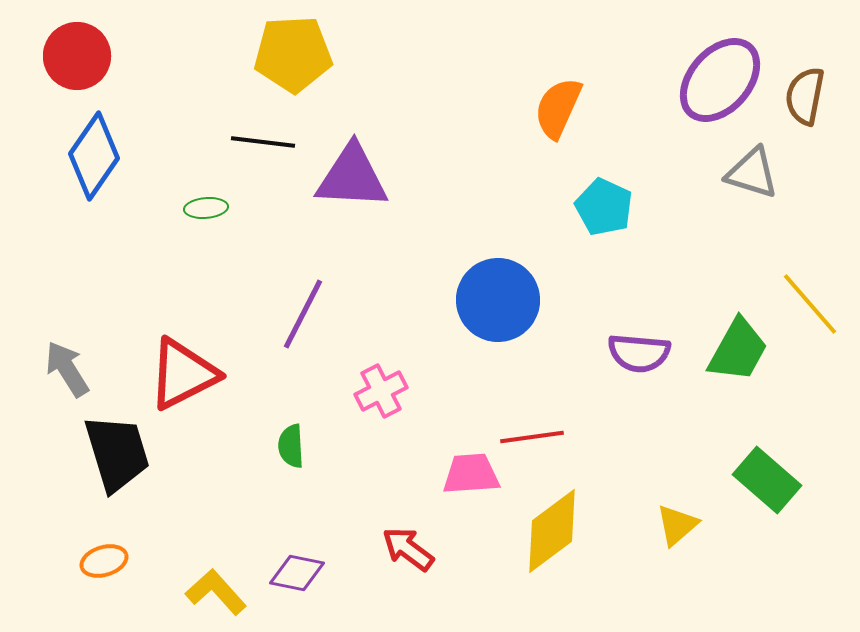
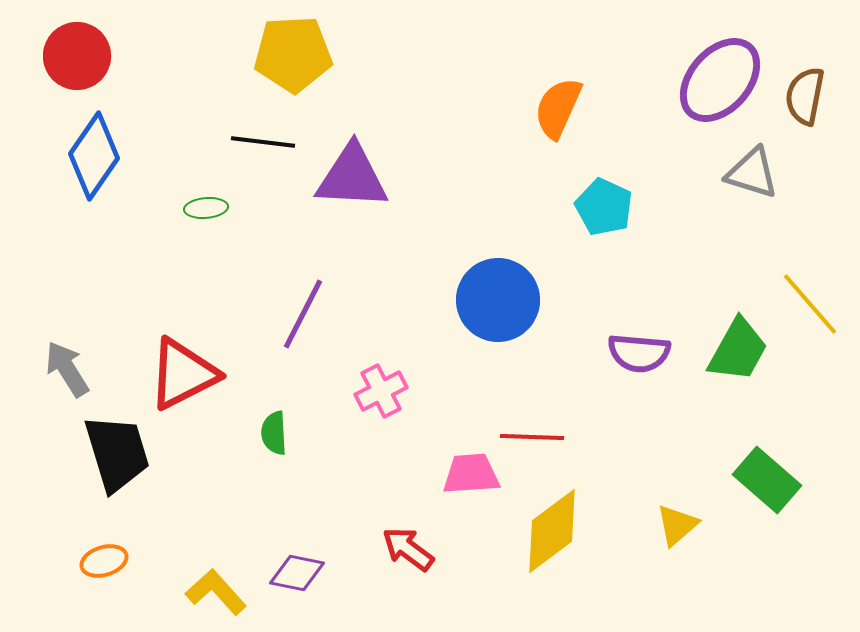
red line: rotated 10 degrees clockwise
green semicircle: moved 17 px left, 13 px up
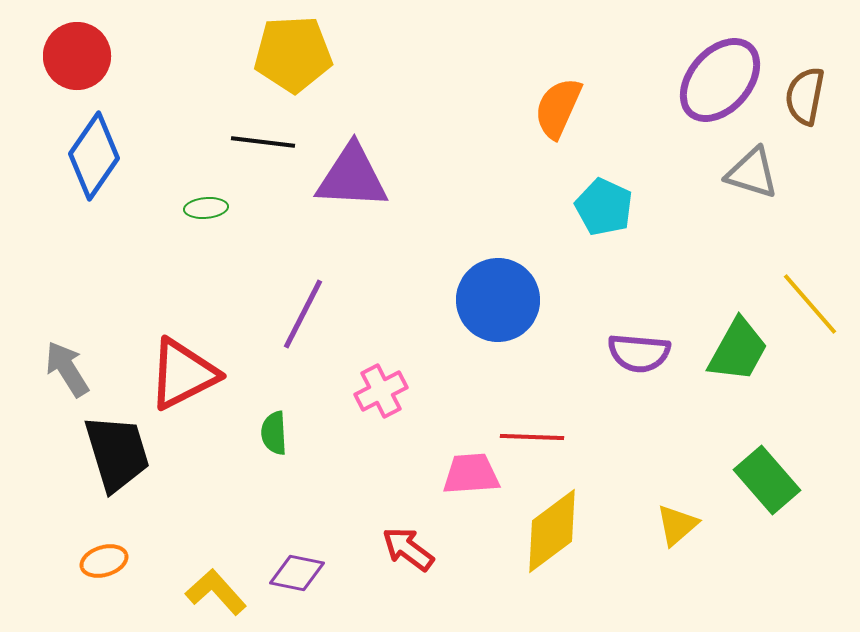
green rectangle: rotated 8 degrees clockwise
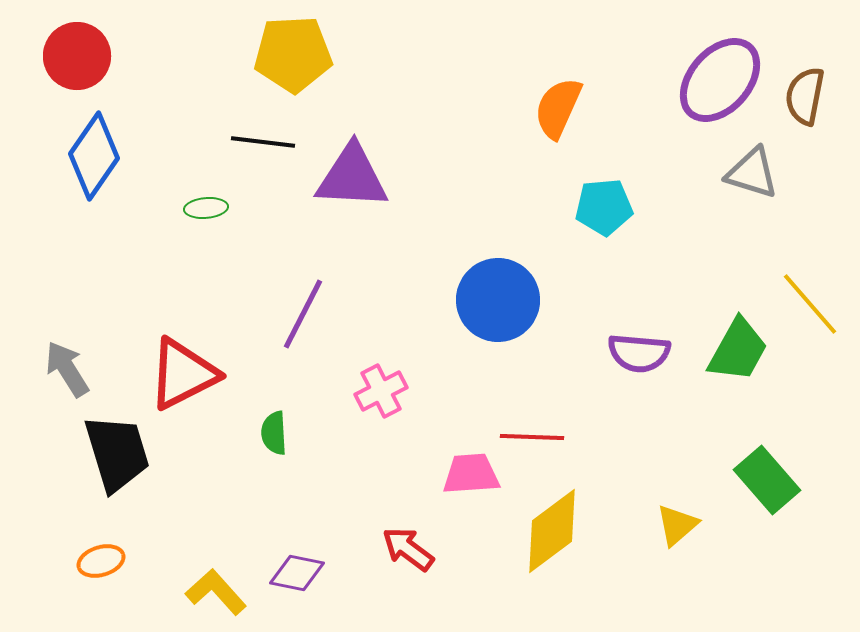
cyan pentagon: rotated 30 degrees counterclockwise
orange ellipse: moved 3 px left
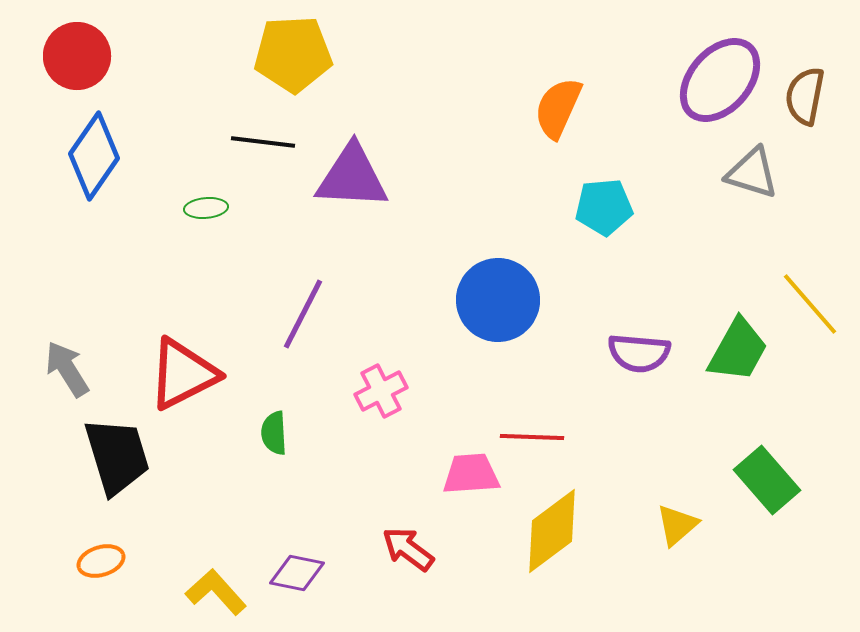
black trapezoid: moved 3 px down
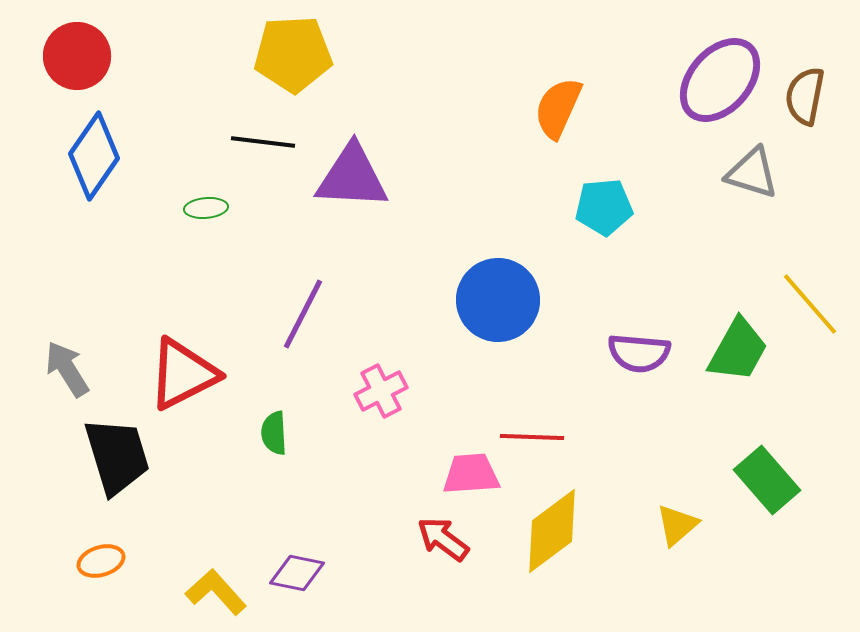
red arrow: moved 35 px right, 10 px up
